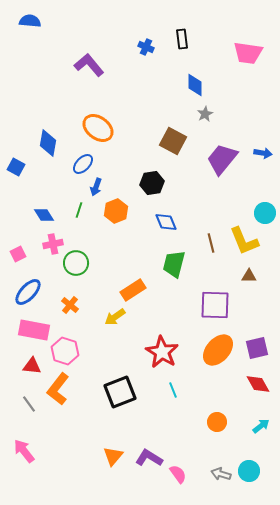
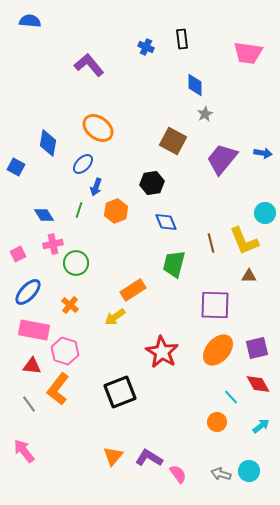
cyan line at (173, 390): moved 58 px right, 7 px down; rotated 21 degrees counterclockwise
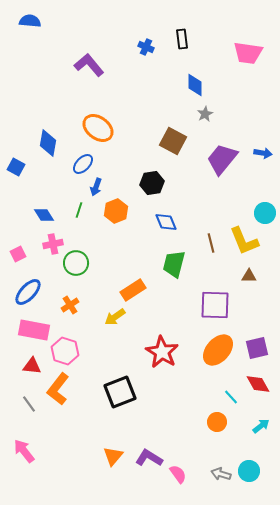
orange cross at (70, 305): rotated 18 degrees clockwise
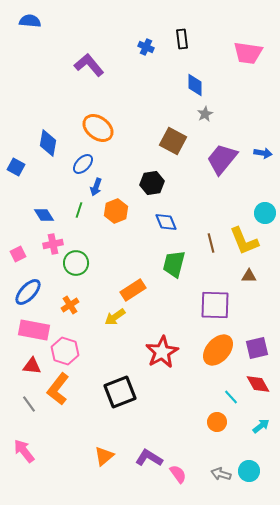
red star at (162, 352): rotated 12 degrees clockwise
orange triangle at (113, 456): moved 9 px left; rotated 10 degrees clockwise
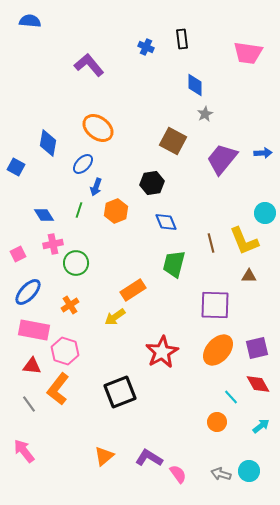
blue arrow at (263, 153): rotated 12 degrees counterclockwise
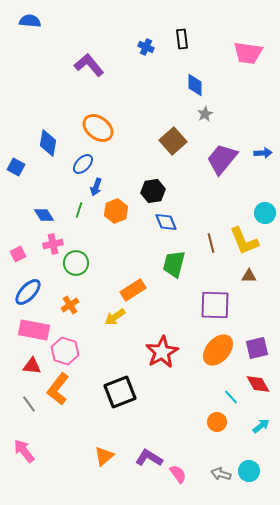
brown square at (173, 141): rotated 20 degrees clockwise
black hexagon at (152, 183): moved 1 px right, 8 px down
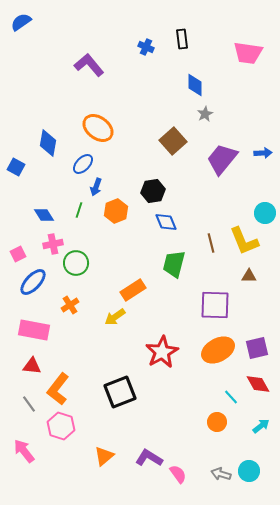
blue semicircle at (30, 21): moved 9 px left, 1 px down; rotated 40 degrees counterclockwise
blue ellipse at (28, 292): moved 5 px right, 10 px up
orange ellipse at (218, 350): rotated 20 degrees clockwise
pink hexagon at (65, 351): moved 4 px left, 75 px down
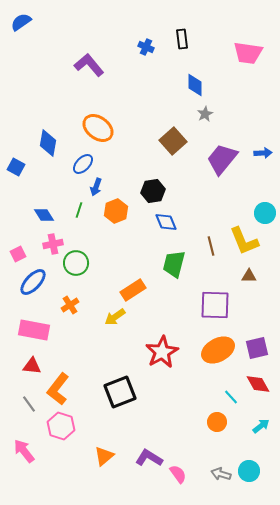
brown line at (211, 243): moved 3 px down
